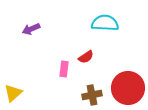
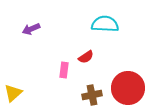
cyan semicircle: moved 1 px down
pink rectangle: moved 1 px down
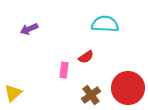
purple arrow: moved 2 px left
brown cross: moved 1 px left; rotated 24 degrees counterclockwise
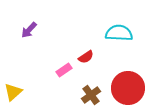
cyan semicircle: moved 14 px right, 9 px down
purple arrow: moved 1 px down; rotated 24 degrees counterclockwise
pink rectangle: rotated 49 degrees clockwise
yellow triangle: moved 1 px up
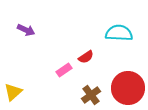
purple arrow: moved 3 px left; rotated 108 degrees counterclockwise
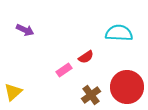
purple arrow: moved 1 px left
red circle: moved 1 px left, 1 px up
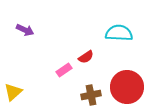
brown cross: rotated 24 degrees clockwise
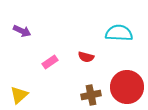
purple arrow: moved 3 px left, 1 px down
red semicircle: rotated 49 degrees clockwise
pink rectangle: moved 14 px left, 8 px up
yellow triangle: moved 6 px right, 3 px down
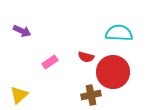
red circle: moved 14 px left, 15 px up
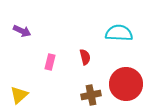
red semicircle: moved 1 px left; rotated 119 degrees counterclockwise
pink rectangle: rotated 42 degrees counterclockwise
red circle: moved 13 px right, 12 px down
